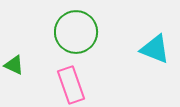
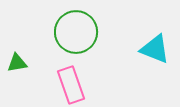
green triangle: moved 3 px right, 2 px up; rotated 35 degrees counterclockwise
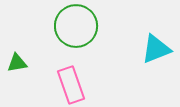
green circle: moved 6 px up
cyan triangle: moved 1 px right; rotated 44 degrees counterclockwise
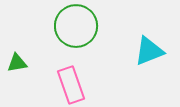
cyan triangle: moved 7 px left, 2 px down
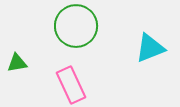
cyan triangle: moved 1 px right, 3 px up
pink rectangle: rotated 6 degrees counterclockwise
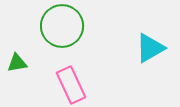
green circle: moved 14 px left
cyan triangle: rotated 8 degrees counterclockwise
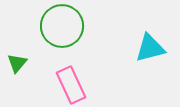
cyan triangle: rotated 16 degrees clockwise
green triangle: rotated 40 degrees counterclockwise
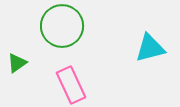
green triangle: rotated 15 degrees clockwise
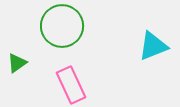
cyan triangle: moved 3 px right, 2 px up; rotated 8 degrees counterclockwise
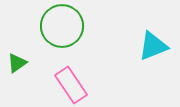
pink rectangle: rotated 9 degrees counterclockwise
